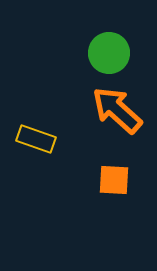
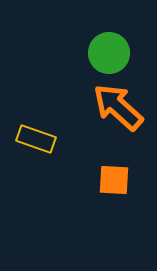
orange arrow: moved 1 px right, 3 px up
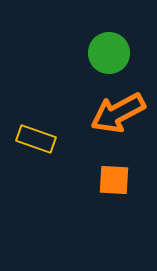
orange arrow: moved 6 px down; rotated 70 degrees counterclockwise
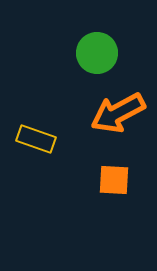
green circle: moved 12 px left
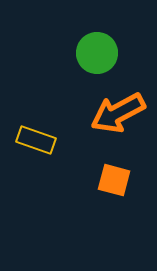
yellow rectangle: moved 1 px down
orange square: rotated 12 degrees clockwise
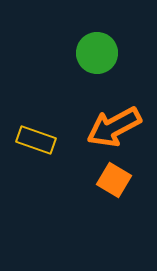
orange arrow: moved 4 px left, 14 px down
orange square: rotated 16 degrees clockwise
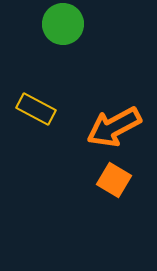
green circle: moved 34 px left, 29 px up
yellow rectangle: moved 31 px up; rotated 9 degrees clockwise
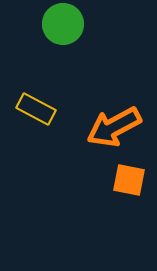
orange square: moved 15 px right; rotated 20 degrees counterclockwise
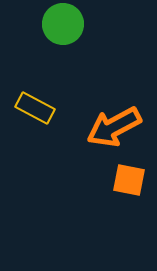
yellow rectangle: moved 1 px left, 1 px up
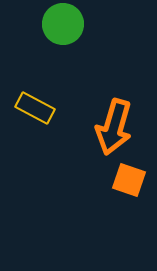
orange arrow: rotated 46 degrees counterclockwise
orange square: rotated 8 degrees clockwise
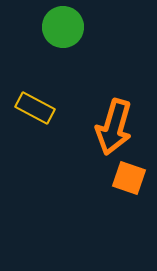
green circle: moved 3 px down
orange square: moved 2 px up
